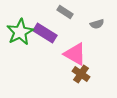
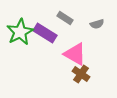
gray rectangle: moved 6 px down
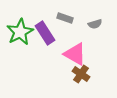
gray rectangle: rotated 14 degrees counterclockwise
gray semicircle: moved 2 px left
purple rectangle: rotated 25 degrees clockwise
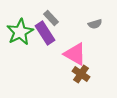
gray rectangle: moved 14 px left; rotated 28 degrees clockwise
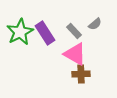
gray rectangle: moved 23 px right, 13 px down
gray semicircle: rotated 24 degrees counterclockwise
brown cross: rotated 36 degrees counterclockwise
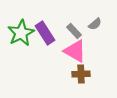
green star: moved 1 px right, 1 px down
pink triangle: moved 3 px up
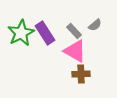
gray semicircle: moved 1 px down
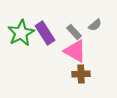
gray rectangle: moved 1 px down
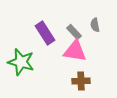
gray semicircle: rotated 120 degrees clockwise
green star: moved 29 px down; rotated 28 degrees counterclockwise
pink triangle: rotated 20 degrees counterclockwise
brown cross: moved 7 px down
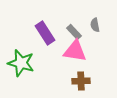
green star: moved 1 px down
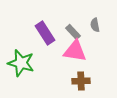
gray rectangle: moved 1 px left
